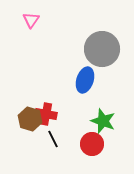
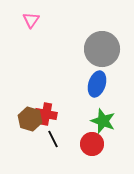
blue ellipse: moved 12 px right, 4 px down
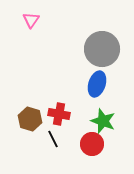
red cross: moved 13 px right
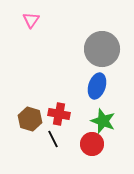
blue ellipse: moved 2 px down
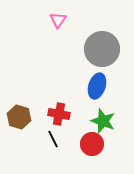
pink triangle: moved 27 px right
brown hexagon: moved 11 px left, 2 px up
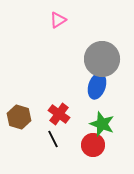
pink triangle: rotated 24 degrees clockwise
gray circle: moved 10 px down
red cross: rotated 25 degrees clockwise
green star: moved 1 px left, 3 px down
red circle: moved 1 px right, 1 px down
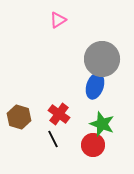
blue ellipse: moved 2 px left
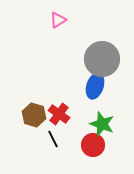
brown hexagon: moved 15 px right, 2 px up
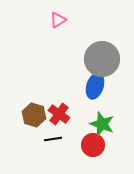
black line: rotated 72 degrees counterclockwise
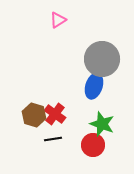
blue ellipse: moved 1 px left
red cross: moved 4 px left
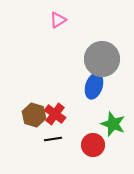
green star: moved 11 px right
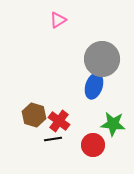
red cross: moved 4 px right, 7 px down
green star: rotated 15 degrees counterclockwise
